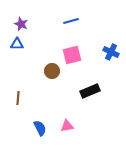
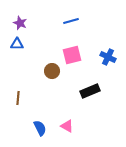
purple star: moved 1 px left, 1 px up
blue cross: moved 3 px left, 5 px down
pink triangle: rotated 40 degrees clockwise
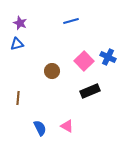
blue triangle: rotated 16 degrees counterclockwise
pink square: moved 12 px right, 6 px down; rotated 30 degrees counterclockwise
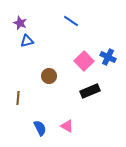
blue line: rotated 49 degrees clockwise
blue triangle: moved 10 px right, 3 px up
brown circle: moved 3 px left, 5 px down
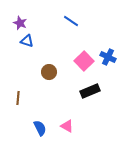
blue triangle: rotated 32 degrees clockwise
brown circle: moved 4 px up
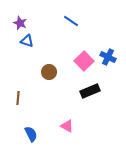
blue semicircle: moved 9 px left, 6 px down
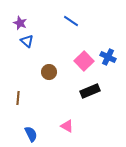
blue triangle: rotated 24 degrees clockwise
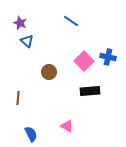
blue cross: rotated 14 degrees counterclockwise
black rectangle: rotated 18 degrees clockwise
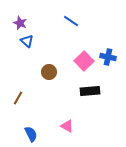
brown line: rotated 24 degrees clockwise
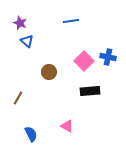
blue line: rotated 42 degrees counterclockwise
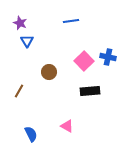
blue triangle: rotated 16 degrees clockwise
brown line: moved 1 px right, 7 px up
